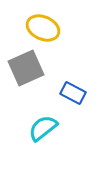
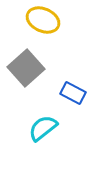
yellow ellipse: moved 8 px up
gray square: rotated 18 degrees counterclockwise
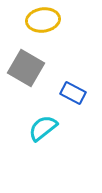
yellow ellipse: rotated 32 degrees counterclockwise
gray square: rotated 18 degrees counterclockwise
